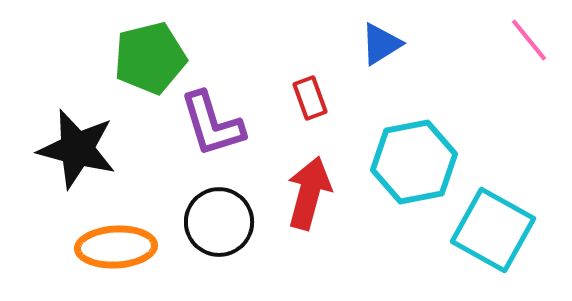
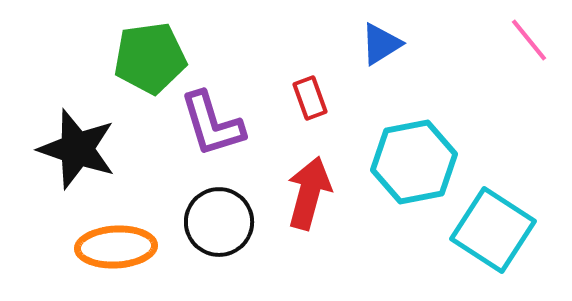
green pentagon: rotated 6 degrees clockwise
black star: rotated 4 degrees clockwise
cyan square: rotated 4 degrees clockwise
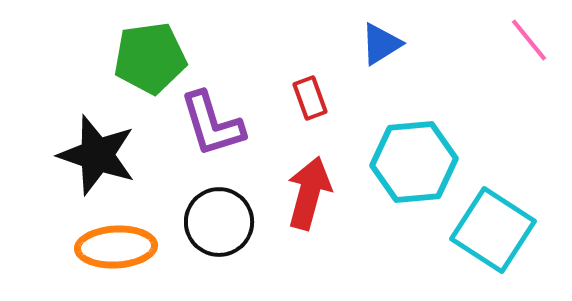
black star: moved 20 px right, 6 px down
cyan hexagon: rotated 6 degrees clockwise
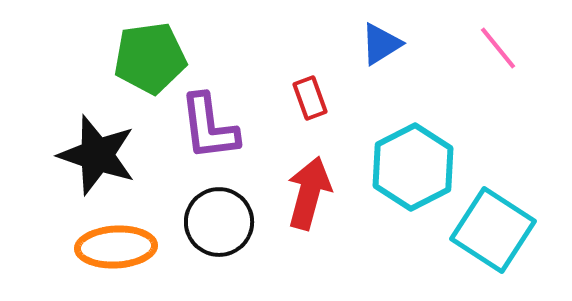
pink line: moved 31 px left, 8 px down
purple L-shape: moved 3 px left, 3 px down; rotated 10 degrees clockwise
cyan hexagon: moved 1 px left, 5 px down; rotated 22 degrees counterclockwise
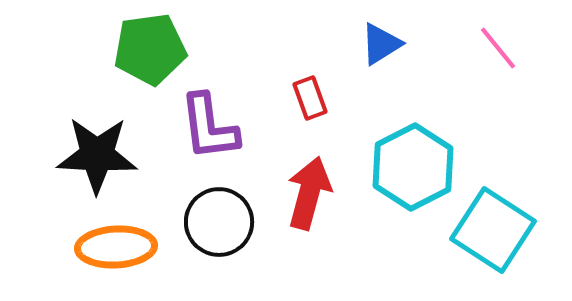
green pentagon: moved 9 px up
black star: rotated 16 degrees counterclockwise
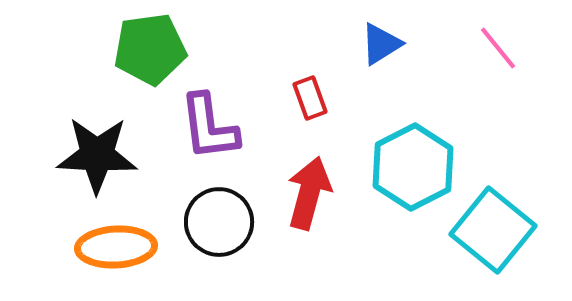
cyan square: rotated 6 degrees clockwise
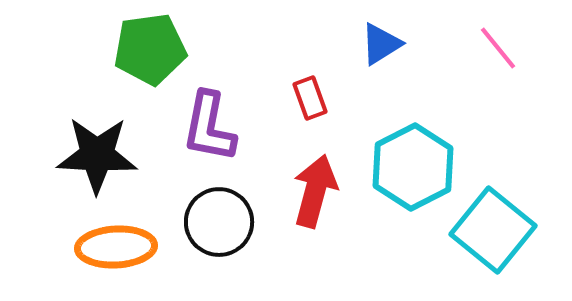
purple L-shape: rotated 18 degrees clockwise
red arrow: moved 6 px right, 2 px up
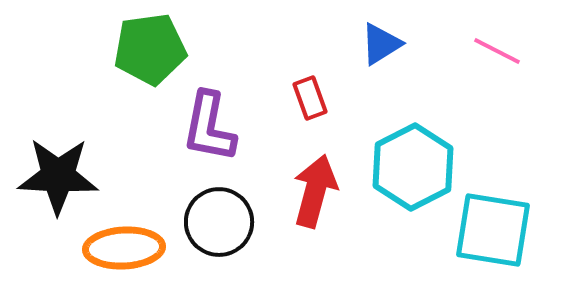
pink line: moved 1 px left, 3 px down; rotated 24 degrees counterclockwise
black star: moved 39 px left, 21 px down
cyan square: rotated 30 degrees counterclockwise
orange ellipse: moved 8 px right, 1 px down
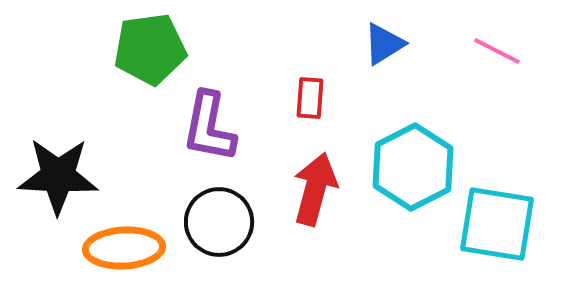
blue triangle: moved 3 px right
red rectangle: rotated 24 degrees clockwise
red arrow: moved 2 px up
cyan square: moved 4 px right, 6 px up
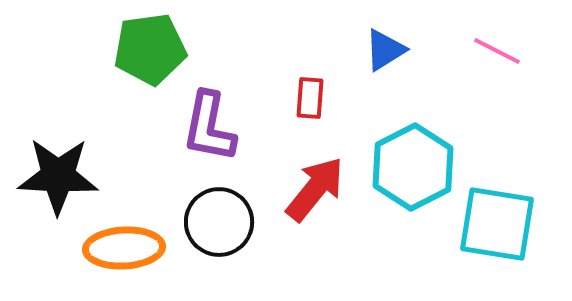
blue triangle: moved 1 px right, 6 px down
red arrow: rotated 24 degrees clockwise
